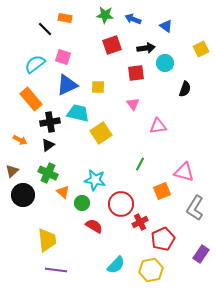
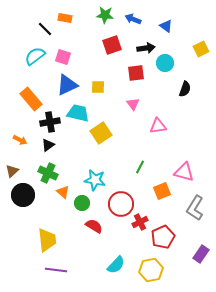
cyan semicircle at (35, 64): moved 8 px up
green line at (140, 164): moved 3 px down
red pentagon at (163, 239): moved 2 px up
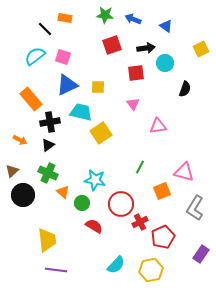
cyan trapezoid at (78, 113): moved 3 px right, 1 px up
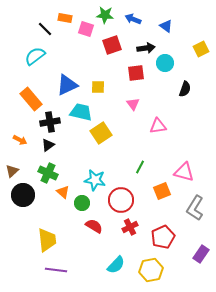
pink square at (63, 57): moved 23 px right, 28 px up
red circle at (121, 204): moved 4 px up
red cross at (140, 222): moved 10 px left, 5 px down
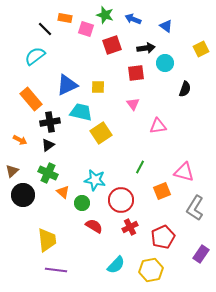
green star at (105, 15): rotated 12 degrees clockwise
